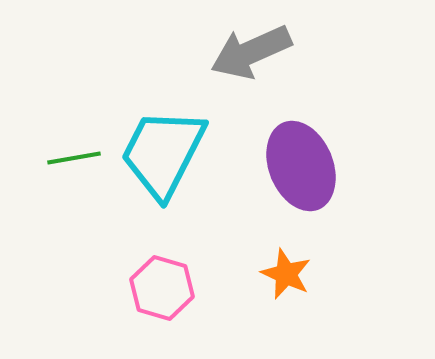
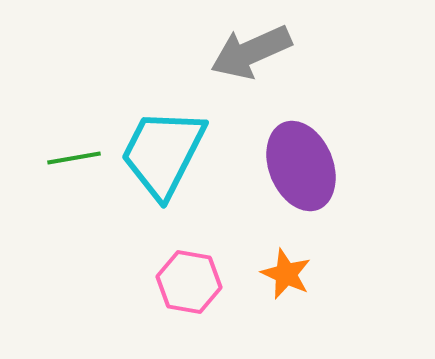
pink hexagon: moved 27 px right, 6 px up; rotated 6 degrees counterclockwise
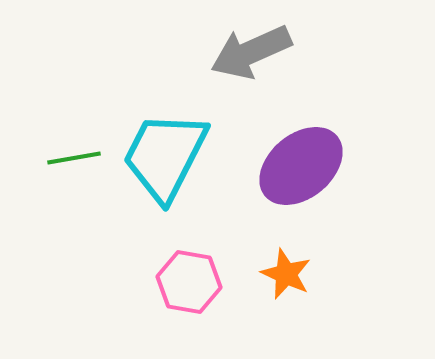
cyan trapezoid: moved 2 px right, 3 px down
purple ellipse: rotated 72 degrees clockwise
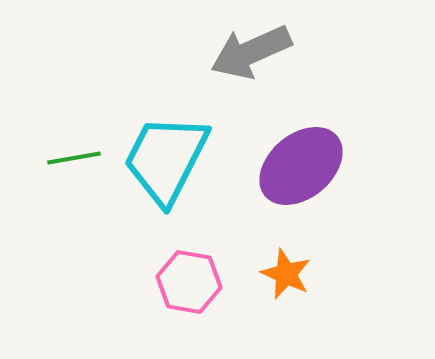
cyan trapezoid: moved 1 px right, 3 px down
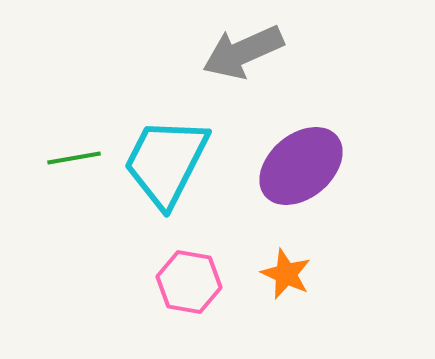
gray arrow: moved 8 px left
cyan trapezoid: moved 3 px down
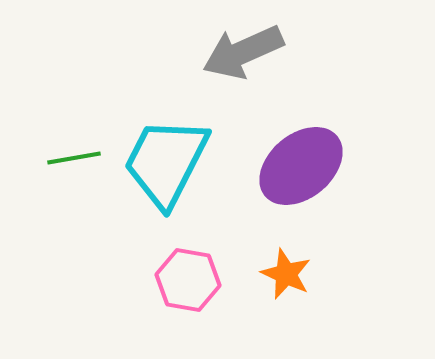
pink hexagon: moved 1 px left, 2 px up
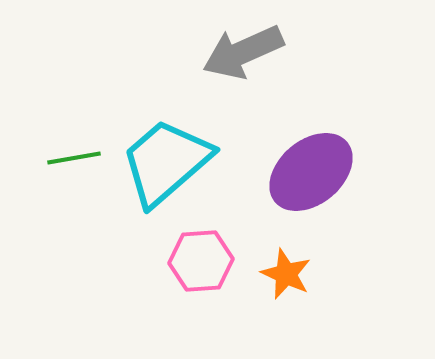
cyan trapezoid: rotated 22 degrees clockwise
purple ellipse: moved 10 px right, 6 px down
pink hexagon: moved 13 px right, 19 px up; rotated 14 degrees counterclockwise
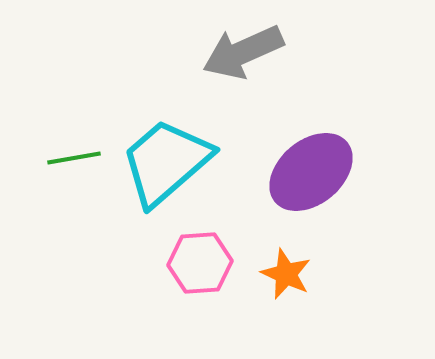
pink hexagon: moved 1 px left, 2 px down
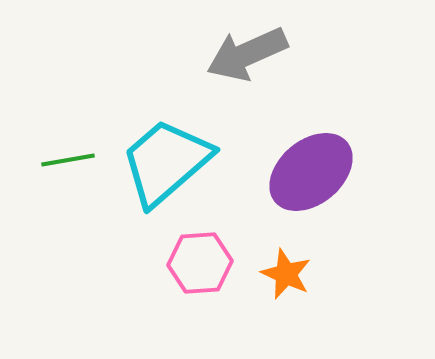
gray arrow: moved 4 px right, 2 px down
green line: moved 6 px left, 2 px down
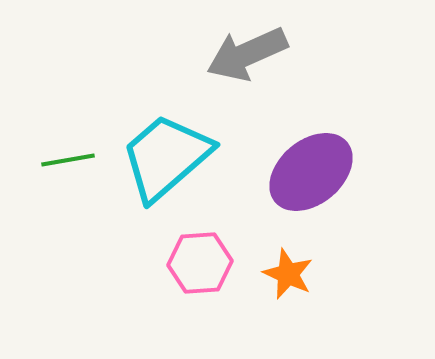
cyan trapezoid: moved 5 px up
orange star: moved 2 px right
